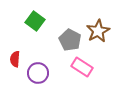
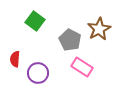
brown star: moved 1 px right, 2 px up
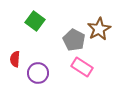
gray pentagon: moved 4 px right
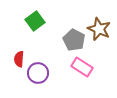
green square: rotated 18 degrees clockwise
brown star: rotated 20 degrees counterclockwise
red semicircle: moved 4 px right
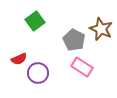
brown star: moved 2 px right
red semicircle: rotated 119 degrees counterclockwise
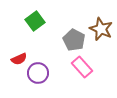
pink rectangle: rotated 15 degrees clockwise
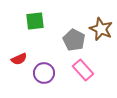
green square: rotated 30 degrees clockwise
pink rectangle: moved 1 px right, 3 px down
purple circle: moved 6 px right
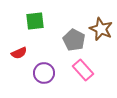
red semicircle: moved 6 px up
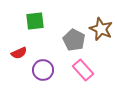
purple circle: moved 1 px left, 3 px up
